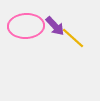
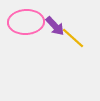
pink ellipse: moved 4 px up
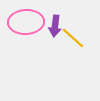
purple arrow: rotated 50 degrees clockwise
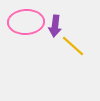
yellow line: moved 8 px down
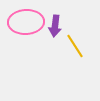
yellow line: moved 2 px right; rotated 15 degrees clockwise
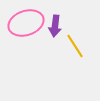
pink ellipse: moved 1 px down; rotated 16 degrees counterclockwise
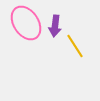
pink ellipse: rotated 76 degrees clockwise
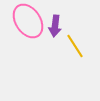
pink ellipse: moved 2 px right, 2 px up
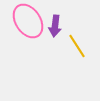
yellow line: moved 2 px right
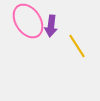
purple arrow: moved 4 px left
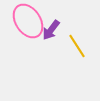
purple arrow: moved 4 px down; rotated 30 degrees clockwise
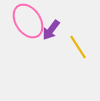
yellow line: moved 1 px right, 1 px down
